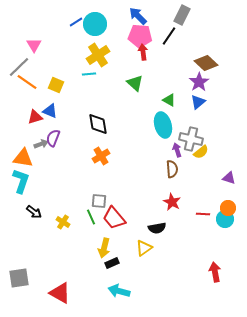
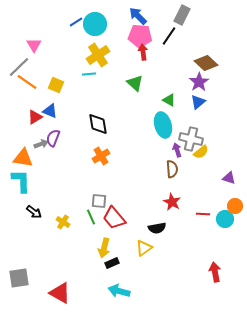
red triangle at (35, 117): rotated 14 degrees counterclockwise
cyan L-shape at (21, 181): rotated 20 degrees counterclockwise
orange circle at (228, 208): moved 7 px right, 2 px up
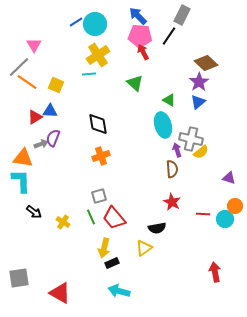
red arrow at (143, 52): rotated 21 degrees counterclockwise
blue triangle at (50, 111): rotated 21 degrees counterclockwise
orange cross at (101, 156): rotated 12 degrees clockwise
gray square at (99, 201): moved 5 px up; rotated 21 degrees counterclockwise
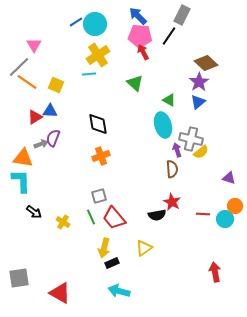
black semicircle at (157, 228): moved 13 px up
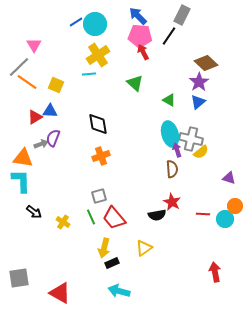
cyan ellipse at (163, 125): moved 7 px right, 9 px down
